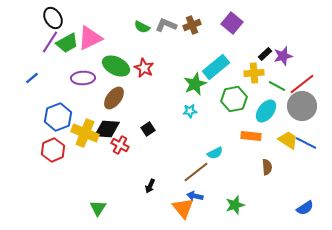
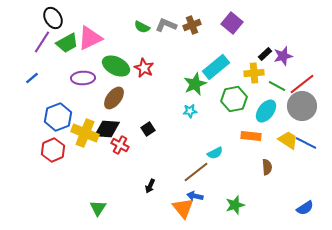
purple line at (50, 42): moved 8 px left
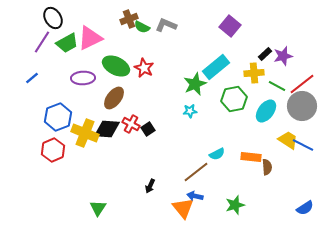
purple square at (232, 23): moved 2 px left, 3 px down
brown cross at (192, 25): moved 63 px left, 6 px up
orange rectangle at (251, 136): moved 21 px down
blue line at (306, 143): moved 3 px left, 2 px down
red cross at (120, 145): moved 11 px right, 21 px up
cyan semicircle at (215, 153): moved 2 px right, 1 px down
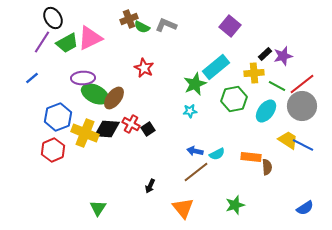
green ellipse at (116, 66): moved 21 px left, 28 px down
blue arrow at (195, 196): moved 45 px up
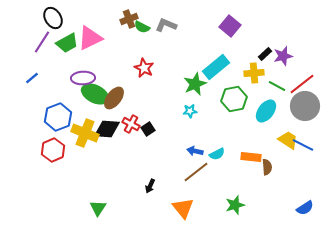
gray circle at (302, 106): moved 3 px right
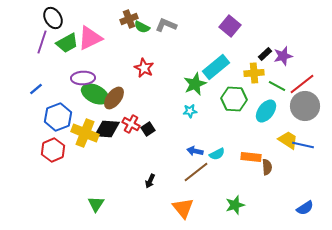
purple line at (42, 42): rotated 15 degrees counterclockwise
blue line at (32, 78): moved 4 px right, 11 px down
green hexagon at (234, 99): rotated 15 degrees clockwise
blue line at (303, 145): rotated 15 degrees counterclockwise
black arrow at (150, 186): moved 5 px up
green triangle at (98, 208): moved 2 px left, 4 px up
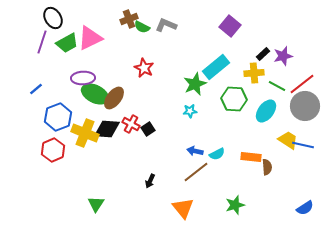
black rectangle at (265, 54): moved 2 px left
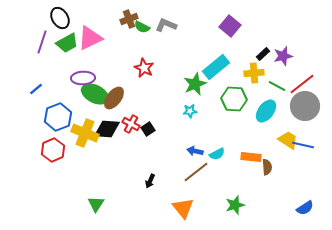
black ellipse at (53, 18): moved 7 px right
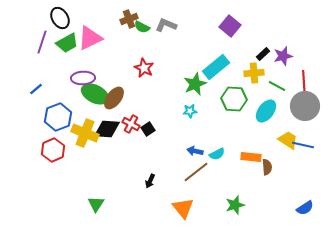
red line at (302, 84): moved 2 px right; rotated 56 degrees counterclockwise
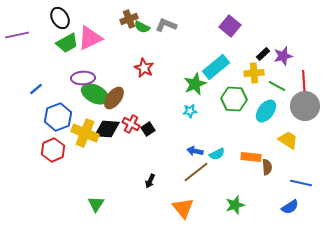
purple line at (42, 42): moved 25 px left, 7 px up; rotated 60 degrees clockwise
blue line at (303, 145): moved 2 px left, 38 px down
blue semicircle at (305, 208): moved 15 px left, 1 px up
